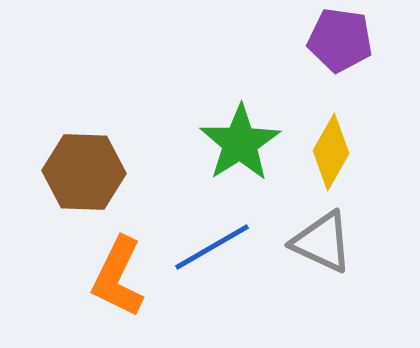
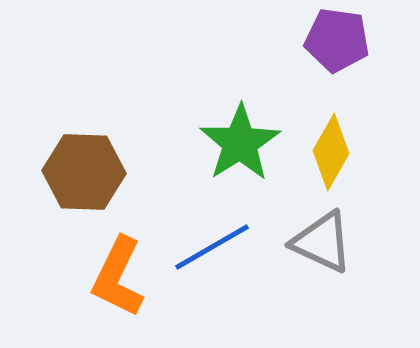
purple pentagon: moved 3 px left
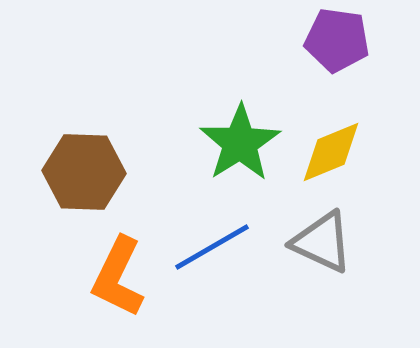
yellow diamond: rotated 38 degrees clockwise
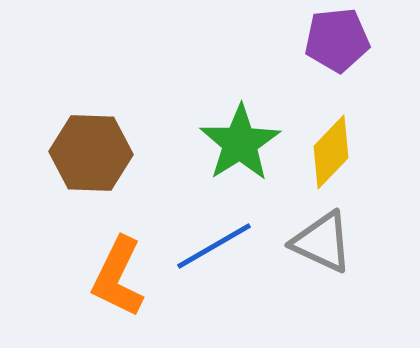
purple pentagon: rotated 14 degrees counterclockwise
yellow diamond: rotated 24 degrees counterclockwise
brown hexagon: moved 7 px right, 19 px up
blue line: moved 2 px right, 1 px up
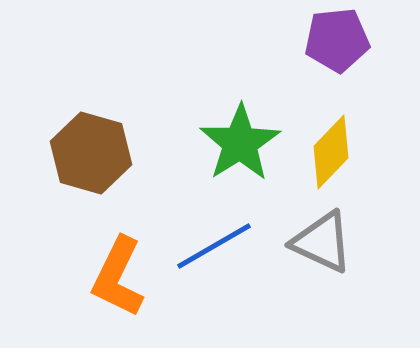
brown hexagon: rotated 14 degrees clockwise
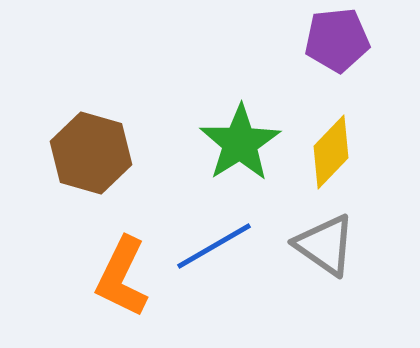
gray triangle: moved 3 px right, 3 px down; rotated 10 degrees clockwise
orange L-shape: moved 4 px right
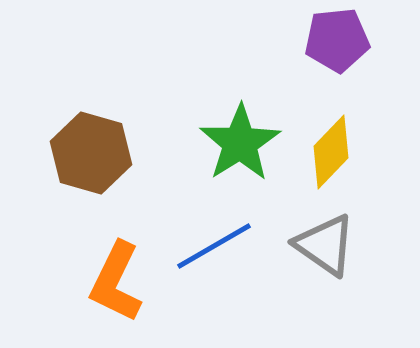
orange L-shape: moved 6 px left, 5 px down
